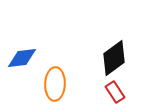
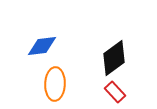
blue diamond: moved 20 px right, 12 px up
red rectangle: rotated 10 degrees counterclockwise
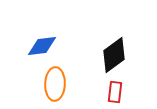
black diamond: moved 3 px up
red rectangle: rotated 50 degrees clockwise
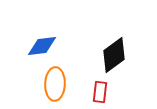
red rectangle: moved 15 px left
